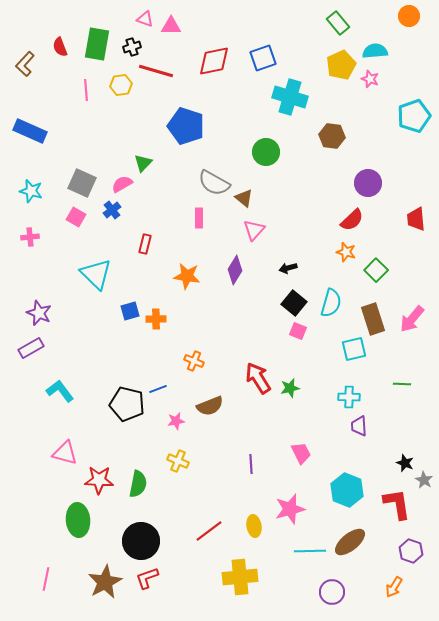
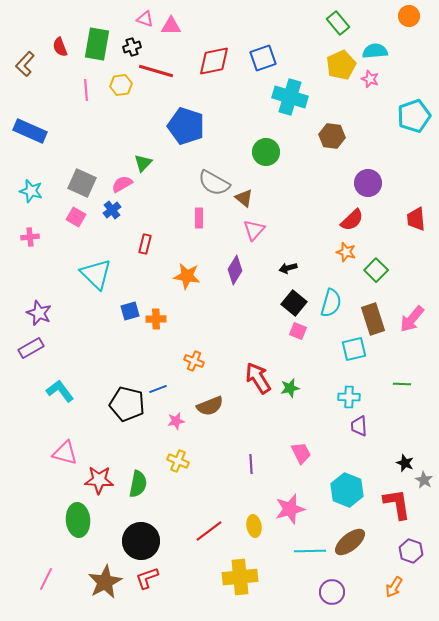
pink line at (46, 579): rotated 15 degrees clockwise
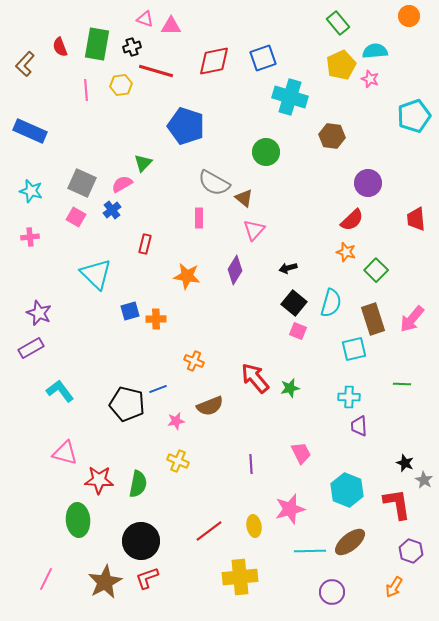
red arrow at (258, 378): moved 3 px left; rotated 8 degrees counterclockwise
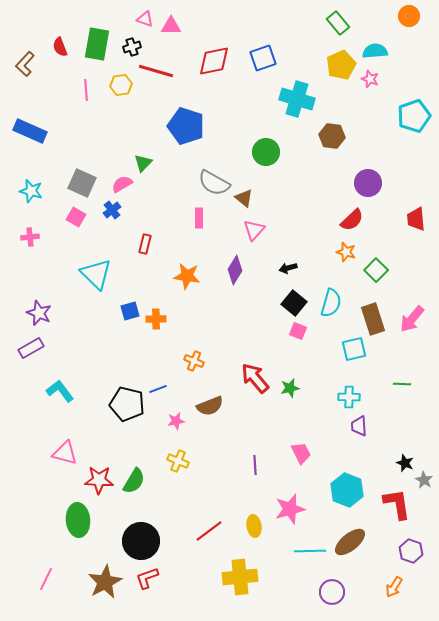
cyan cross at (290, 97): moved 7 px right, 2 px down
purple line at (251, 464): moved 4 px right, 1 px down
green semicircle at (138, 484): moved 4 px left, 3 px up; rotated 20 degrees clockwise
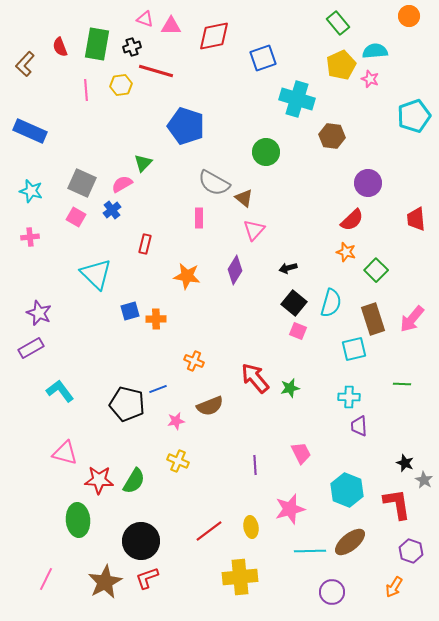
red diamond at (214, 61): moved 25 px up
yellow ellipse at (254, 526): moved 3 px left, 1 px down
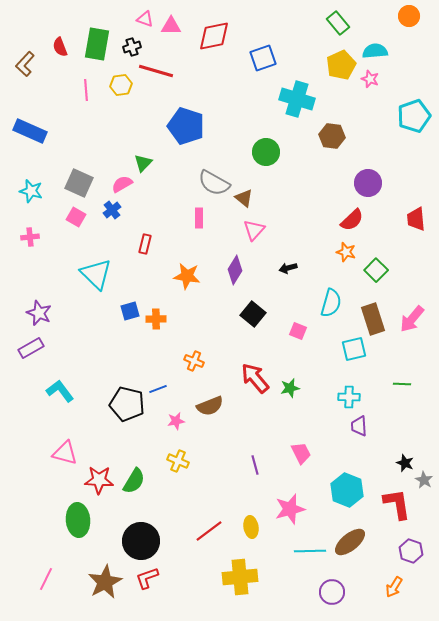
gray square at (82, 183): moved 3 px left
black square at (294, 303): moved 41 px left, 11 px down
purple line at (255, 465): rotated 12 degrees counterclockwise
